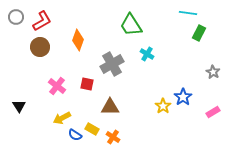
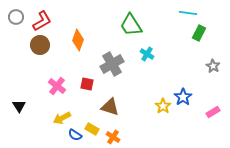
brown circle: moved 2 px up
gray star: moved 6 px up
brown triangle: rotated 18 degrees clockwise
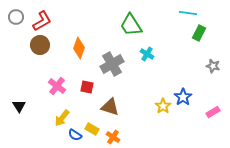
orange diamond: moved 1 px right, 8 px down
gray star: rotated 16 degrees counterclockwise
red square: moved 3 px down
yellow arrow: rotated 24 degrees counterclockwise
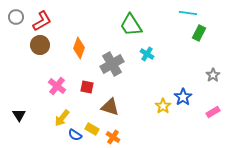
gray star: moved 9 px down; rotated 24 degrees clockwise
black triangle: moved 9 px down
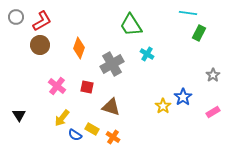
brown triangle: moved 1 px right
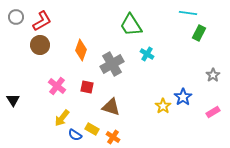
orange diamond: moved 2 px right, 2 px down
black triangle: moved 6 px left, 15 px up
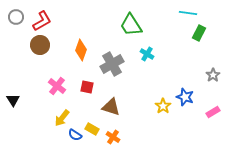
blue star: moved 2 px right; rotated 18 degrees counterclockwise
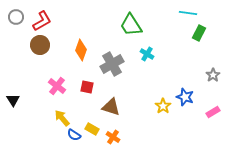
yellow arrow: rotated 102 degrees clockwise
blue semicircle: moved 1 px left
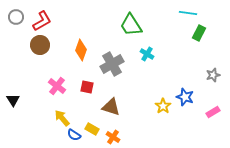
gray star: rotated 16 degrees clockwise
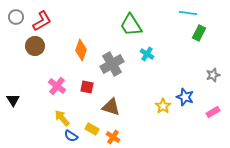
brown circle: moved 5 px left, 1 px down
blue semicircle: moved 3 px left, 1 px down
